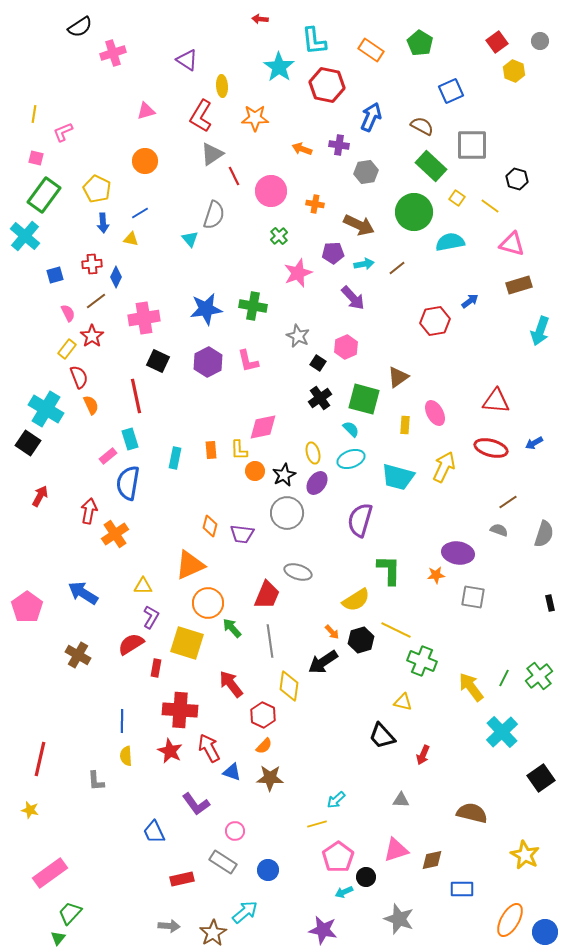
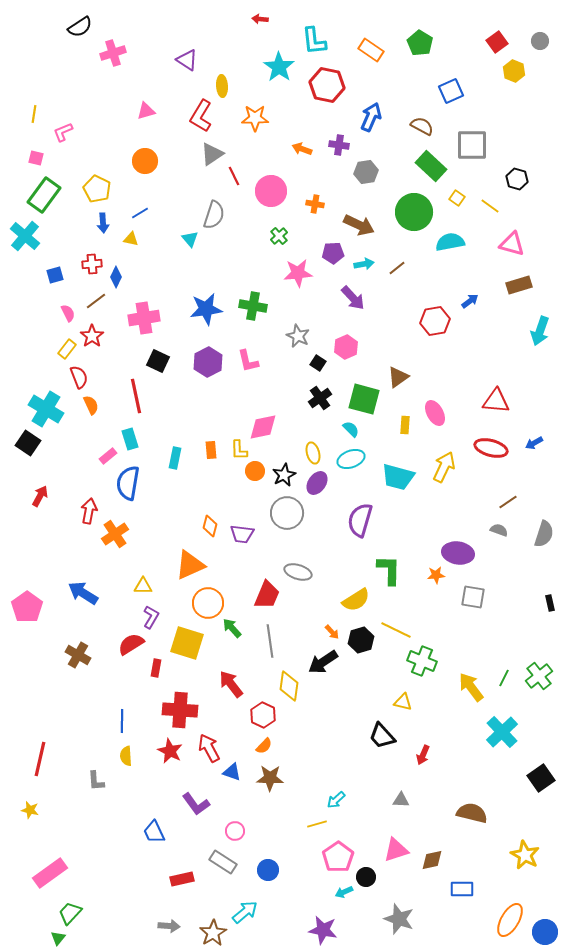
pink star at (298, 273): rotated 16 degrees clockwise
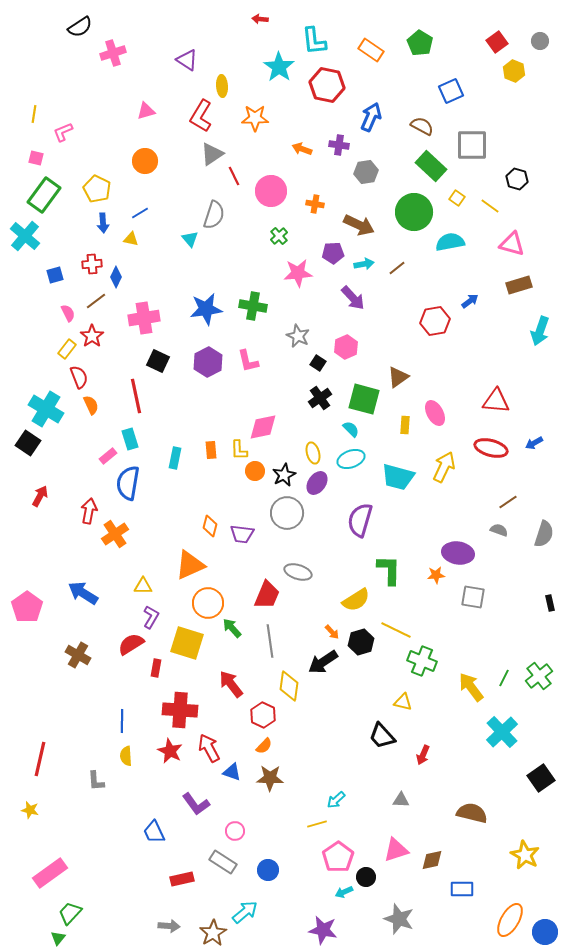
black hexagon at (361, 640): moved 2 px down
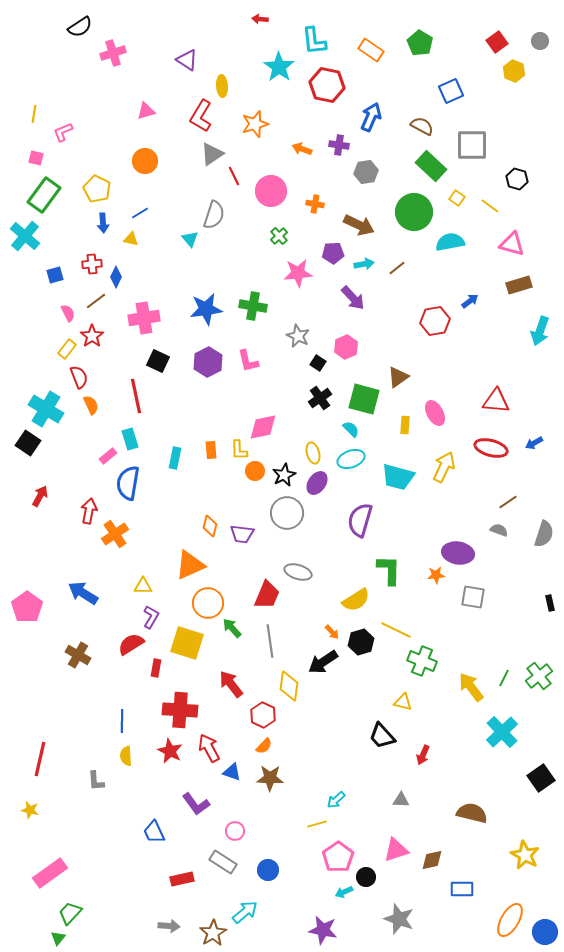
orange star at (255, 118): moved 6 px down; rotated 16 degrees counterclockwise
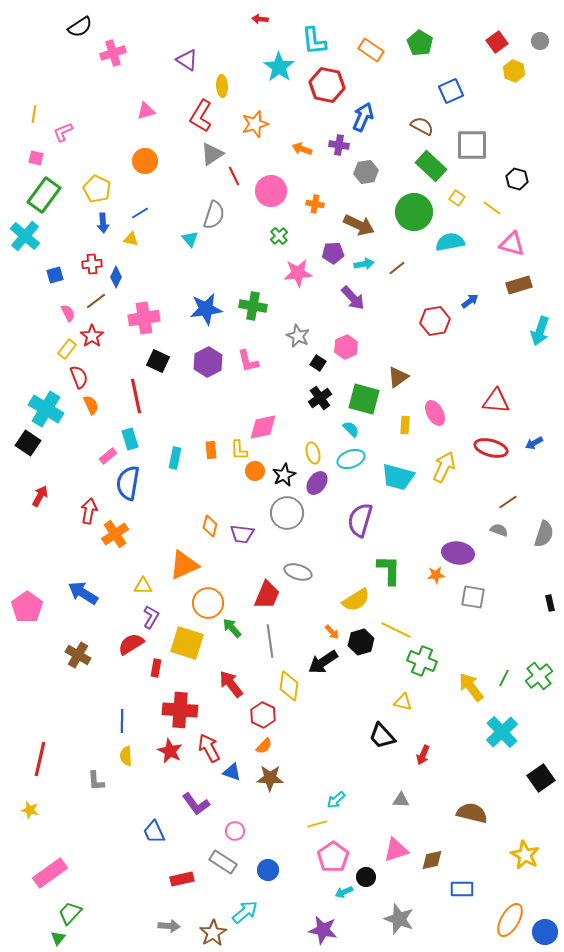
blue arrow at (371, 117): moved 8 px left
yellow line at (490, 206): moved 2 px right, 2 px down
orange triangle at (190, 565): moved 6 px left
pink pentagon at (338, 857): moved 5 px left
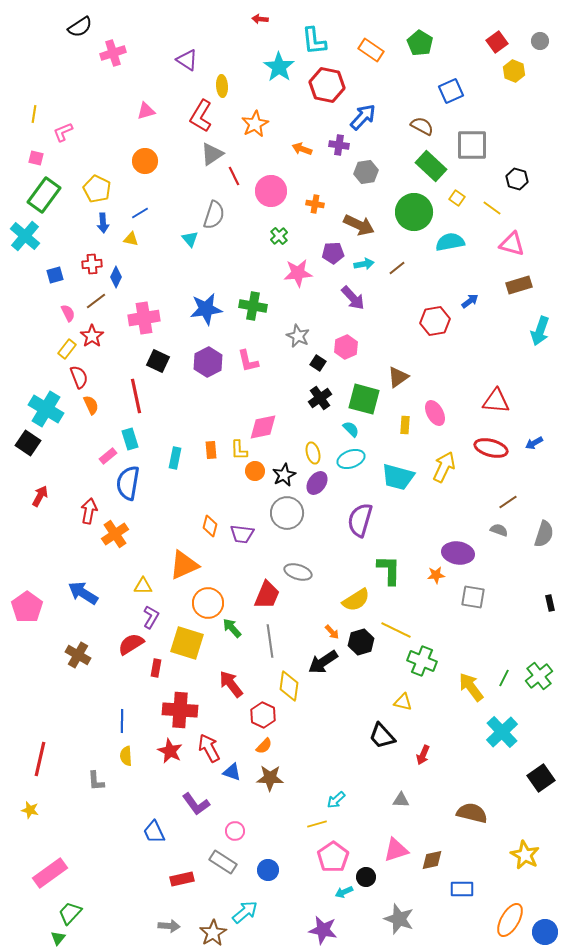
blue arrow at (363, 117): rotated 20 degrees clockwise
orange star at (255, 124): rotated 12 degrees counterclockwise
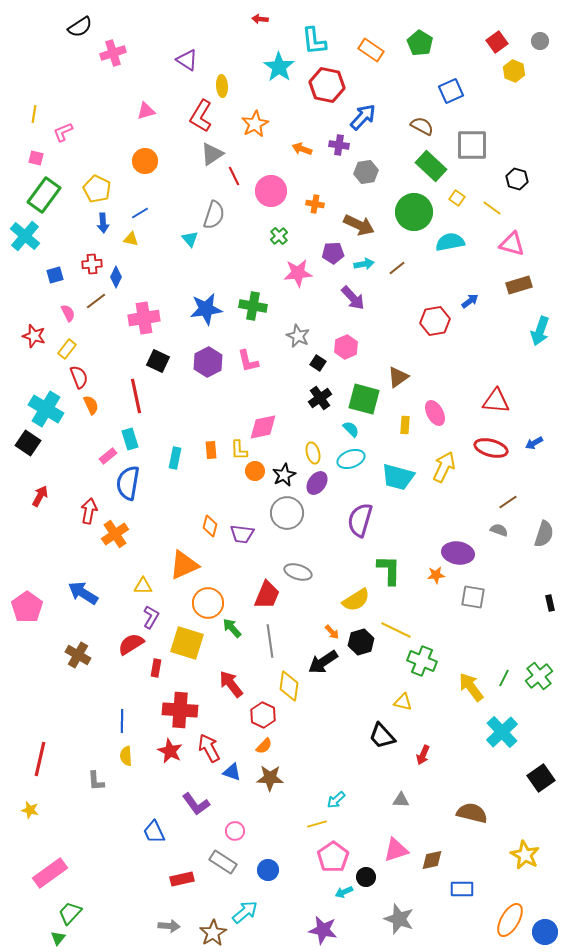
red star at (92, 336): moved 58 px left; rotated 20 degrees counterclockwise
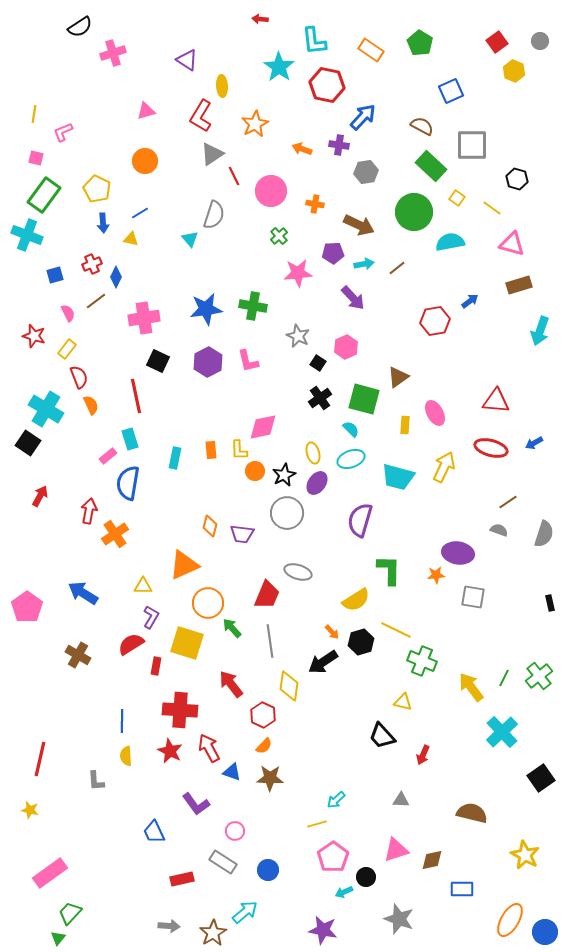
cyan cross at (25, 236): moved 2 px right, 1 px up; rotated 20 degrees counterclockwise
red cross at (92, 264): rotated 18 degrees counterclockwise
red rectangle at (156, 668): moved 2 px up
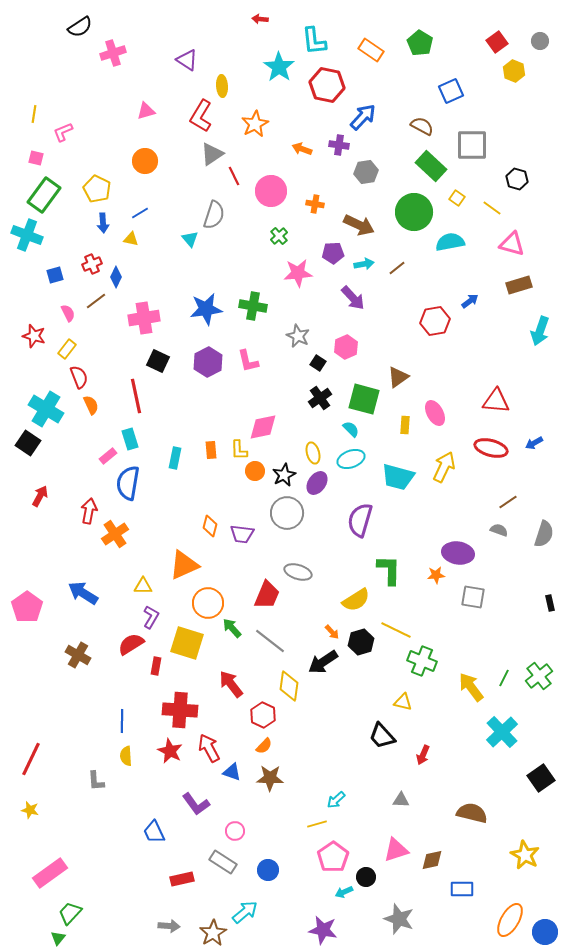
gray line at (270, 641): rotated 44 degrees counterclockwise
red line at (40, 759): moved 9 px left; rotated 12 degrees clockwise
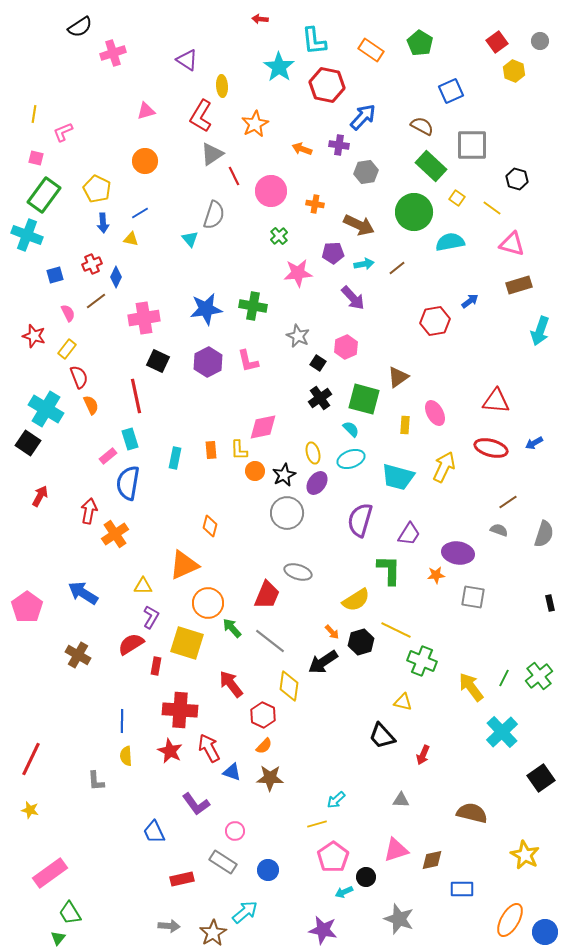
purple trapezoid at (242, 534): moved 167 px right; rotated 65 degrees counterclockwise
green trapezoid at (70, 913): rotated 75 degrees counterclockwise
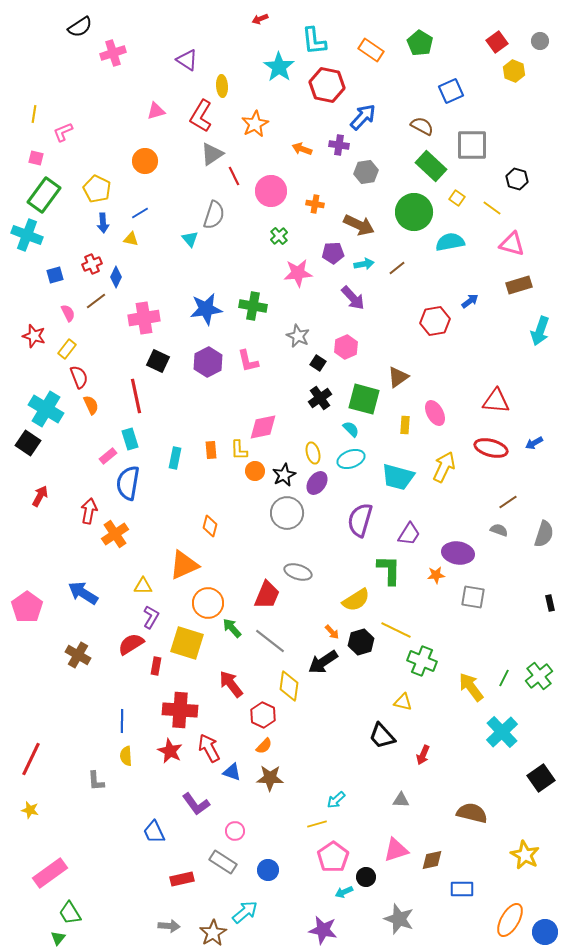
red arrow at (260, 19): rotated 28 degrees counterclockwise
pink triangle at (146, 111): moved 10 px right
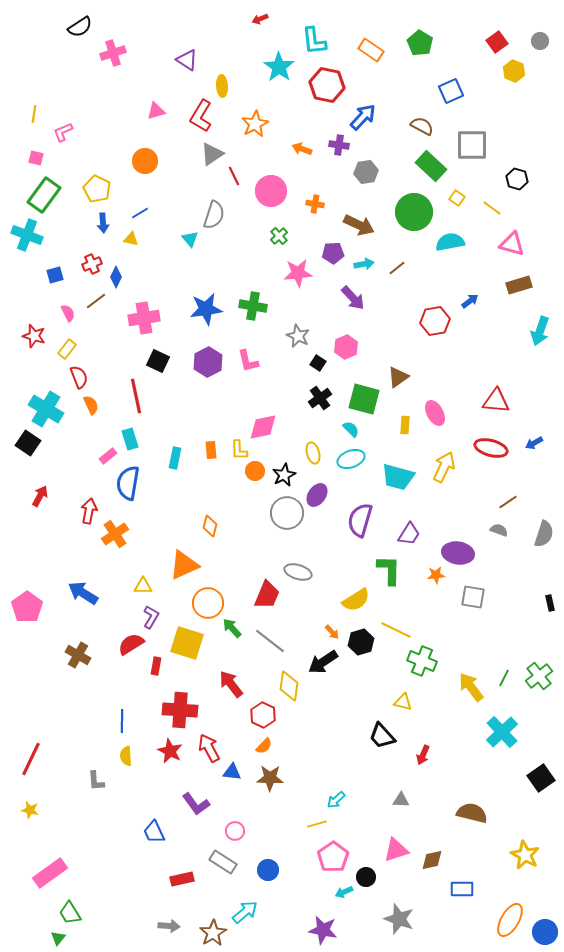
purple ellipse at (317, 483): moved 12 px down
blue triangle at (232, 772): rotated 12 degrees counterclockwise
